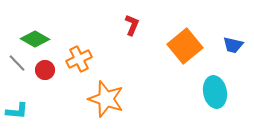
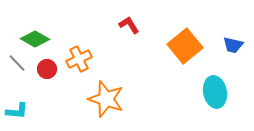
red L-shape: moved 3 px left; rotated 55 degrees counterclockwise
red circle: moved 2 px right, 1 px up
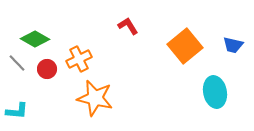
red L-shape: moved 1 px left, 1 px down
orange star: moved 11 px left, 1 px up; rotated 6 degrees counterclockwise
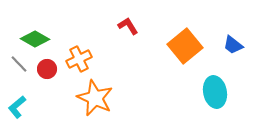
blue trapezoid: rotated 25 degrees clockwise
gray line: moved 2 px right, 1 px down
orange star: rotated 12 degrees clockwise
cyan L-shape: moved 4 px up; rotated 135 degrees clockwise
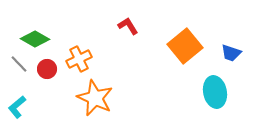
blue trapezoid: moved 2 px left, 8 px down; rotated 20 degrees counterclockwise
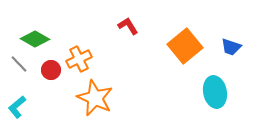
blue trapezoid: moved 6 px up
red circle: moved 4 px right, 1 px down
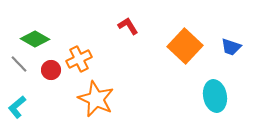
orange square: rotated 8 degrees counterclockwise
cyan ellipse: moved 4 px down
orange star: moved 1 px right, 1 px down
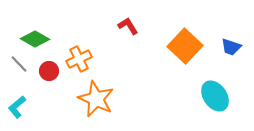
red circle: moved 2 px left, 1 px down
cyan ellipse: rotated 24 degrees counterclockwise
